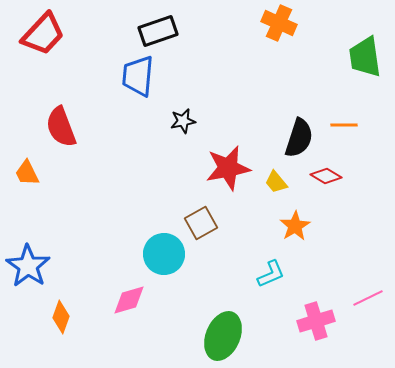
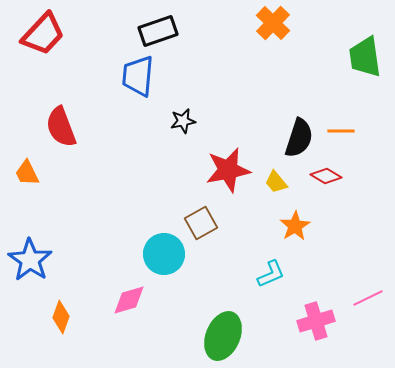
orange cross: moved 6 px left; rotated 20 degrees clockwise
orange line: moved 3 px left, 6 px down
red star: moved 2 px down
blue star: moved 2 px right, 6 px up
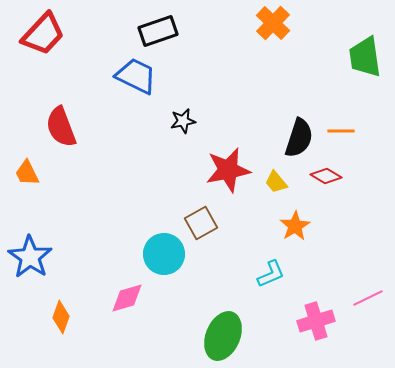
blue trapezoid: moved 2 px left; rotated 111 degrees clockwise
blue star: moved 3 px up
pink diamond: moved 2 px left, 2 px up
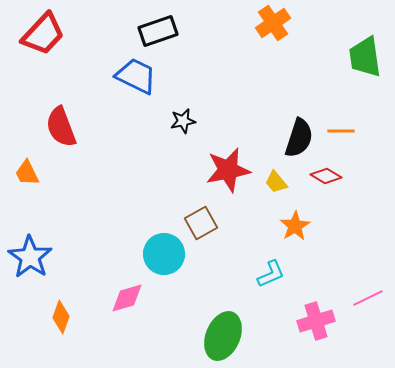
orange cross: rotated 12 degrees clockwise
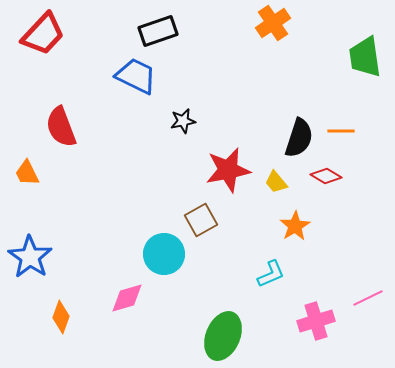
brown square: moved 3 px up
